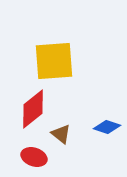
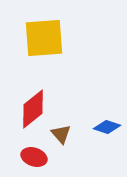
yellow square: moved 10 px left, 23 px up
brown triangle: rotated 10 degrees clockwise
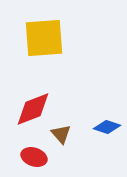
red diamond: rotated 18 degrees clockwise
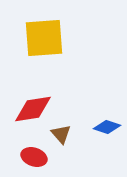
red diamond: rotated 12 degrees clockwise
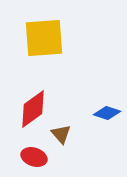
red diamond: rotated 27 degrees counterclockwise
blue diamond: moved 14 px up
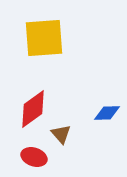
blue diamond: rotated 20 degrees counterclockwise
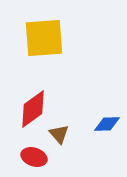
blue diamond: moved 11 px down
brown triangle: moved 2 px left
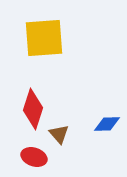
red diamond: rotated 36 degrees counterclockwise
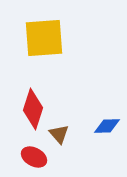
blue diamond: moved 2 px down
red ellipse: rotated 10 degrees clockwise
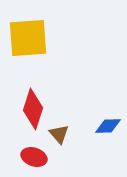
yellow square: moved 16 px left
blue diamond: moved 1 px right
red ellipse: rotated 10 degrees counterclockwise
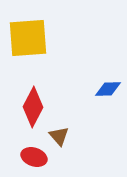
red diamond: moved 2 px up; rotated 9 degrees clockwise
blue diamond: moved 37 px up
brown triangle: moved 2 px down
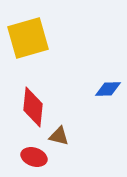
yellow square: rotated 12 degrees counterclockwise
red diamond: rotated 21 degrees counterclockwise
brown triangle: rotated 35 degrees counterclockwise
